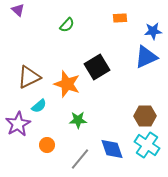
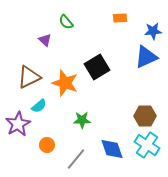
purple triangle: moved 27 px right, 30 px down
green semicircle: moved 1 px left, 3 px up; rotated 98 degrees clockwise
orange star: moved 2 px left, 1 px up
green star: moved 4 px right
gray line: moved 4 px left
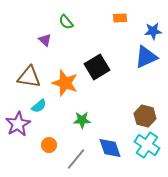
brown triangle: rotated 35 degrees clockwise
brown hexagon: rotated 15 degrees clockwise
orange circle: moved 2 px right
blue diamond: moved 2 px left, 1 px up
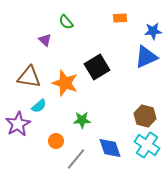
orange circle: moved 7 px right, 4 px up
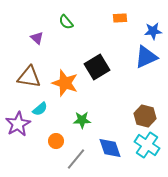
purple triangle: moved 8 px left, 2 px up
cyan semicircle: moved 1 px right, 3 px down
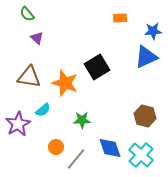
green semicircle: moved 39 px left, 8 px up
cyan semicircle: moved 3 px right, 1 px down
orange circle: moved 6 px down
cyan cross: moved 6 px left, 10 px down; rotated 10 degrees clockwise
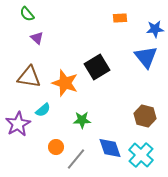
blue star: moved 2 px right, 2 px up
blue triangle: rotated 45 degrees counterclockwise
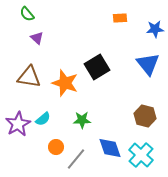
blue triangle: moved 2 px right, 7 px down
cyan semicircle: moved 9 px down
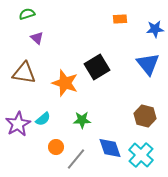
green semicircle: rotated 112 degrees clockwise
orange rectangle: moved 1 px down
brown triangle: moved 5 px left, 4 px up
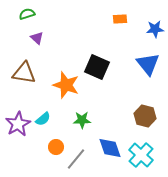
black square: rotated 35 degrees counterclockwise
orange star: moved 1 px right, 2 px down
